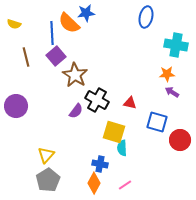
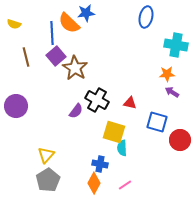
brown star: moved 7 px up
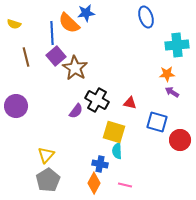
blue ellipse: rotated 30 degrees counterclockwise
cyan cross: moved 1 px right; rotated 15 degrees counterclockwise
cyan semicircle: moved 5 px left, 3 px down
pink line: rotated 48 degrees clockwise
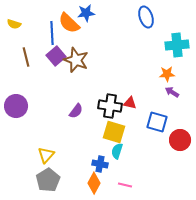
brown star: moved 1 px right, 8 px up; rotated 10 degrees counterclockwise
black cross: moved 13 px right, 6 px down; rotated 20 degrees counterclockwise
cyan semicircle: rotated 21 degrees clockwise
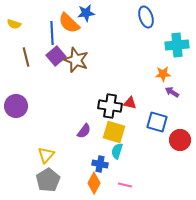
orange star: moved 4 px left
purple semicircle: moved 8 px right, 20 px down
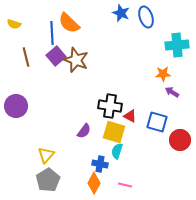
blue star: moved 35 px right; rotated 30 degrees clockwise
red triangle: moved 13 px down; rotated 16 degrees clockwise
